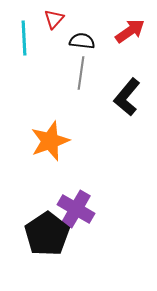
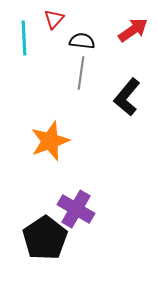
red arrow: moved 3 px right, 1 px up
black pentagon: moved 2 px left, 4 px down
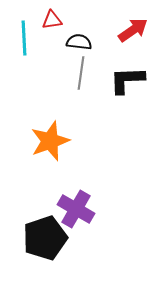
red triangle: moved 2 px left, 1 px down; rotated 40 degrees clockwise
black semicircle: moved 3 px left, 1 px down
black L-shape: moved 17 px up; rotated 48 degrees clockwise
black pentagon: rotated 15 degrees clockwise
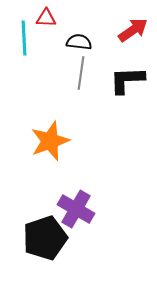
red triangle: moved 6 px left, 2 px up; rotated 10 degrees clockwise
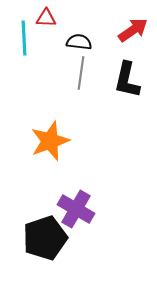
black L-shape: rotated 75 degrees counterclockwise
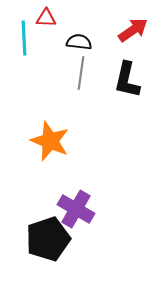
orange star: rotated 30 degrees counterclockwise
black pentagon: moved 3 px right, 1 px down
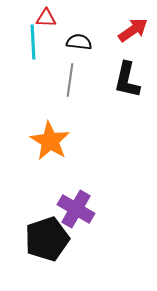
cyan line: moved 9 px right, 4 px down
gray line: moved 11 px left, 7 px down
orange star: rotated 9 degrees clockwise
black pentagon: moved 1 px left
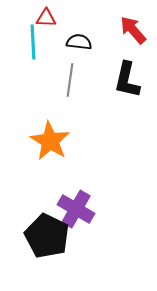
red arrow: rotated 96 degrees counterclockwise
black pentagon: moved 3 px up; rotated 27 degrees counterclockwise
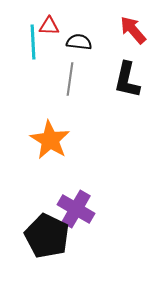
red triangle: moved 3 px right, 8 px down
gray line: moved 1 px up
orange star: moved 1 px up
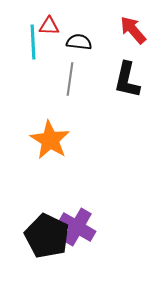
purple cross: moved 1 px right, 18 px down
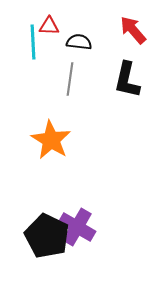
orange star: moved 1 px right
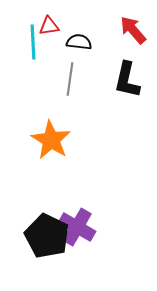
red triangle: rotated 10 degrees counterclockwise
